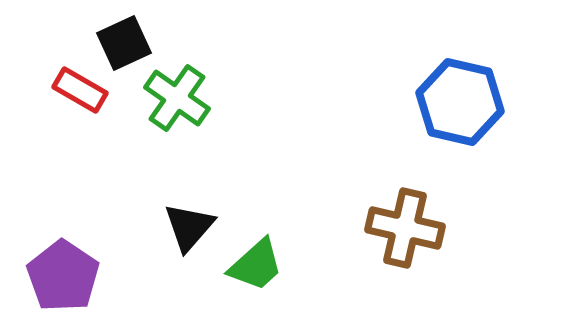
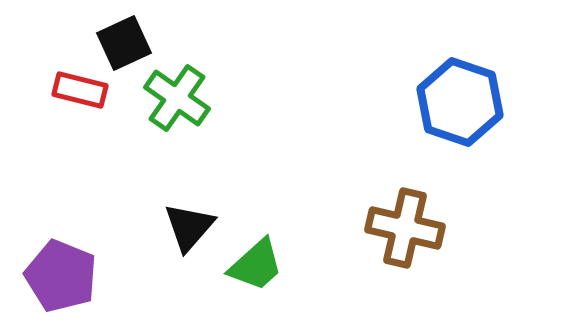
red rectangle: rotated 16 degrees counterclockwise
blue hexagon: rotated 6 degrees clockwise
purple pentagon: moved 2 px left; rotated 12 degrees counterclockwise
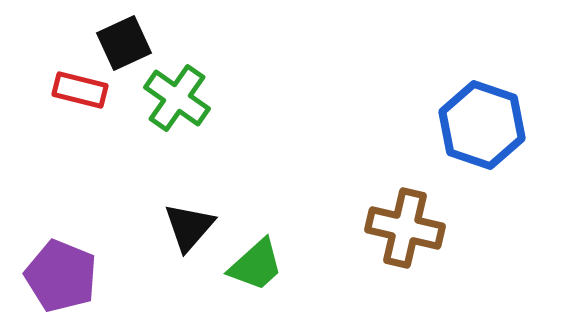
blue hexagon: moved 22 px right, 23 px down
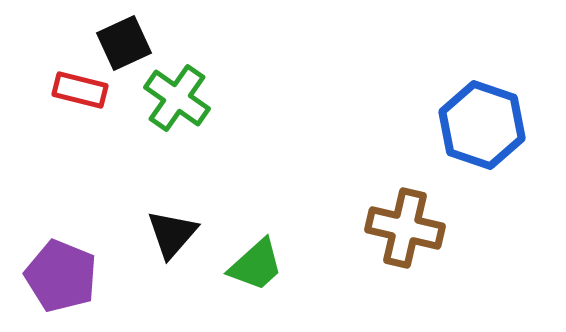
black triangle: moved 17 px left, 7 px down
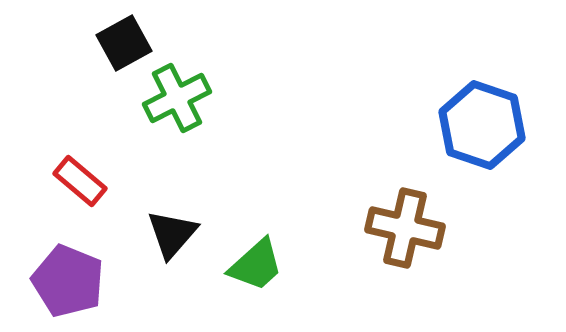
black square: rotated 4 degrees counterclockwise
red rectangle: moved 91 px down; rotated 26 degrees clockwise
green cross: rotated 28 degrees clockwise
purple pentagon: moved 7 px right, 5 px down
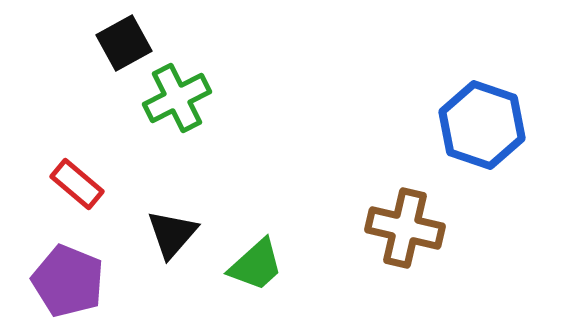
red rectangle: moved 3 px left, 3 px down
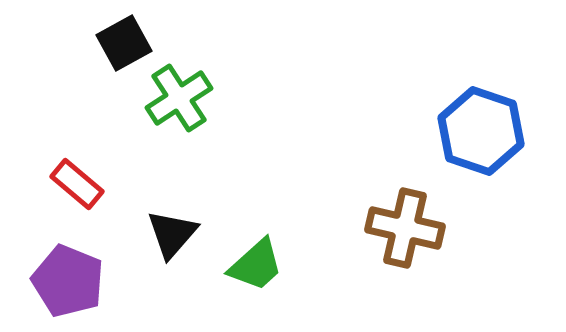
green cross: moved 2 px right; rotated 6 degrees counterclockwise
blue hexagon: moved 1 px left, 6 px down
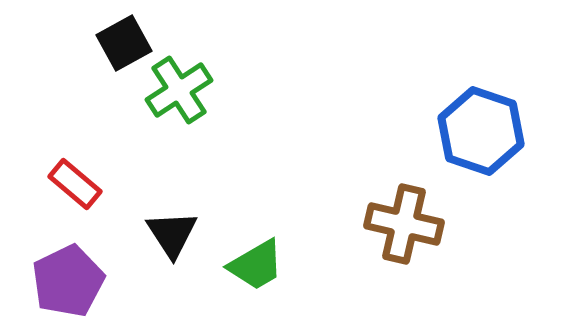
green cross: moved 8 px up
red rectangle: moved 2 px left
brown cross: moved 1 px left, 4 px up
black triangle: rotated 14 degrees counterclockwise
green trapezoid: rotated 12 degrees clockwise
purple pentagon: rotated 24 degrees clockwise
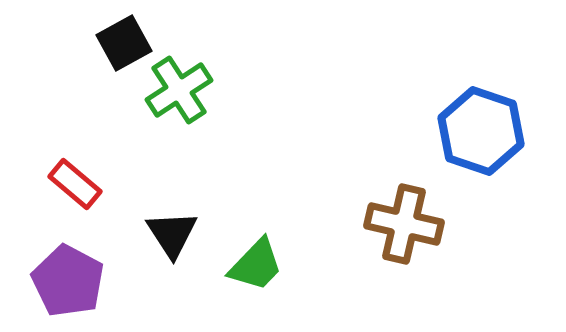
green trapezoid: rotated 16 degrees counterclockwise
purple pentagon: rotated 18 degrees counterclockwise
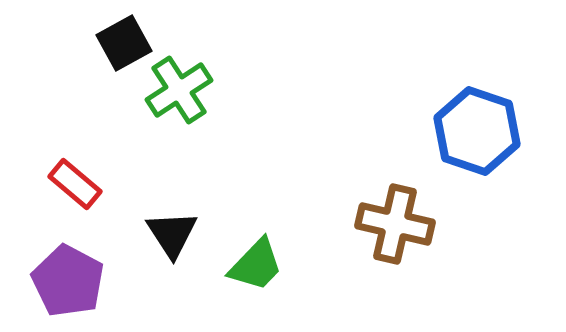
blue hexagon: moved 4 px left
brown cross: moved 9 px left
